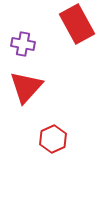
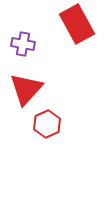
red triangle: moved 2 px down
red hexagon: moved 6 px left, 15 px up
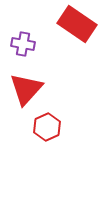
red rectangle: rotated 27 degrees counterclockwise
red hexagon: moved 3 px down
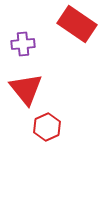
purple cross: rotated 15 degrees counterclockwise
red triangle: rotated 21 degrees counterclockwise
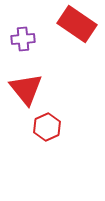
purple cross: moved 5 px up
